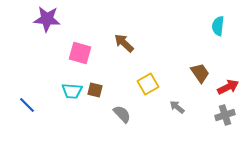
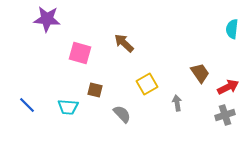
cyan semicircle: moved 14 px right, 3 px down
yellow square: moved 1 px left
cyan trapezoid: moved 4 px left, 16 px down
gray arrow: moved 4 px up; rotated 42 degrees clockwise
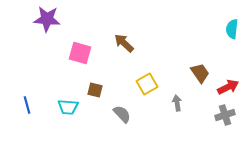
blue line: rotated 30 degrees clockwise
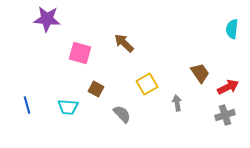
brown square: moved 1 px right, 1 px up; rotated 14 degrees clockwise
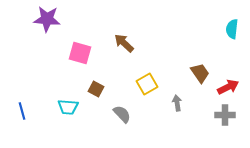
blue line: moved 5 px left, 6 px down
gray cross: rotated 18 degrees clockwise
